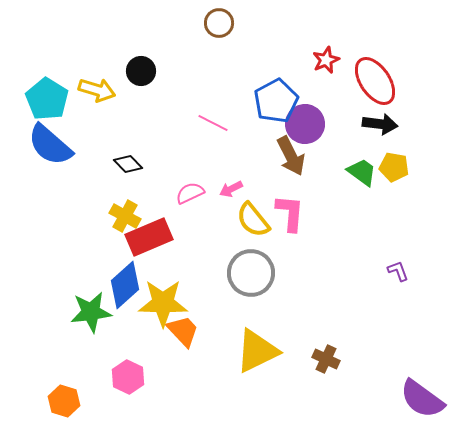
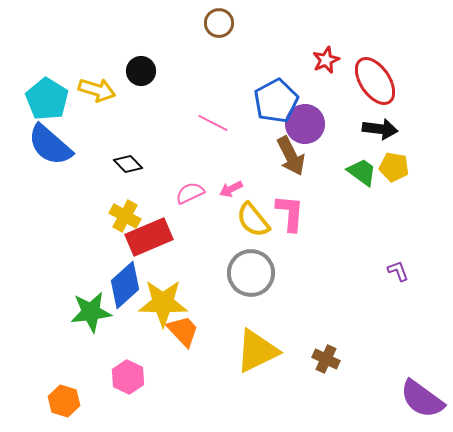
black arrow: moved 5 px down
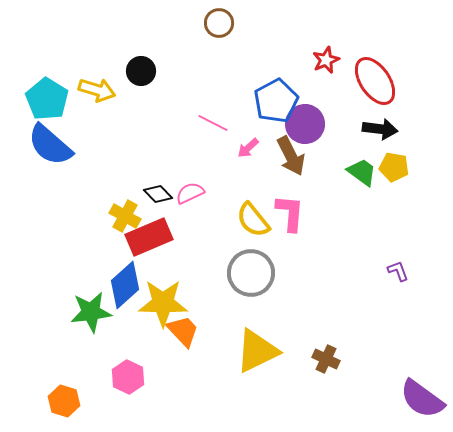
black diamond: moved 30 px right, 30 px down
pink arrow: moved 17 px right, 41 px up; rotated 15 degrees counterclockwise
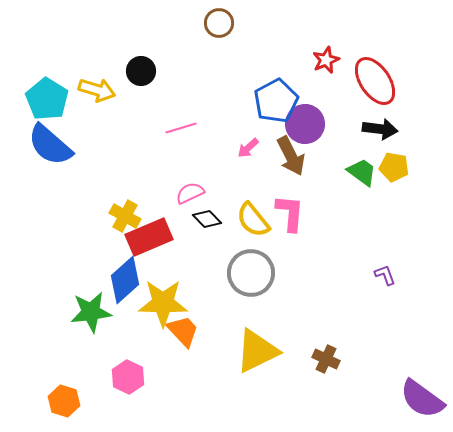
pink line: moved 32 px left, 5 px down; rotated 44 degrees counterclockwise
black diamond: moved 49 px right, 25 px down
purple L-shape: moved 13 px left, 4 px down
blue diamond: moved 5 px up
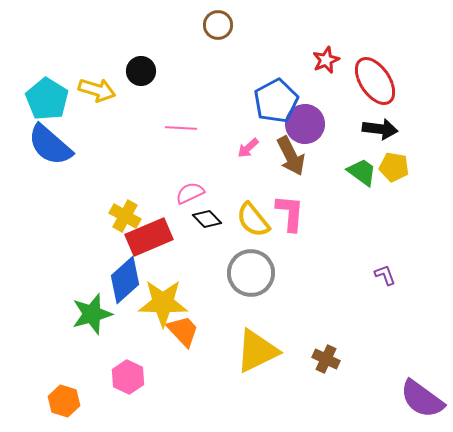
brown circle: moved 1 px left, 2 px down
pink line: rotated 20 degrees clockwise
green star: moved 1 px right, 2 px down; rotated 9 degrees counterclockwise
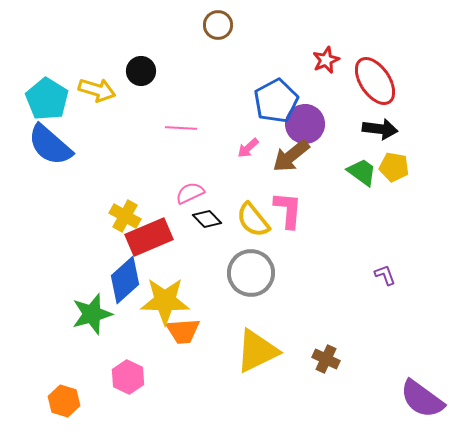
brown arrow: rotated 78 degrees clockwise
pink L-shape: moved 2 px left, 3 px up
yellow star: moved 2 px right, 2 px up
orange trapezoid: rotated 129 degrees clockwise
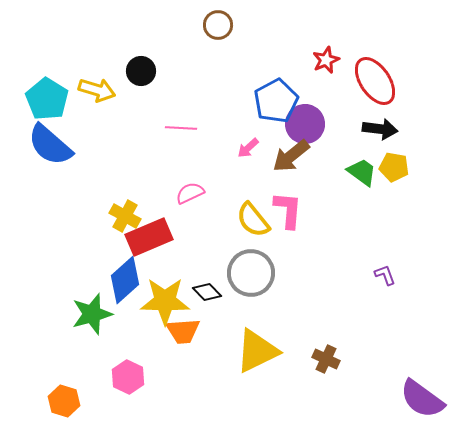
black diamond: moved 73 px down
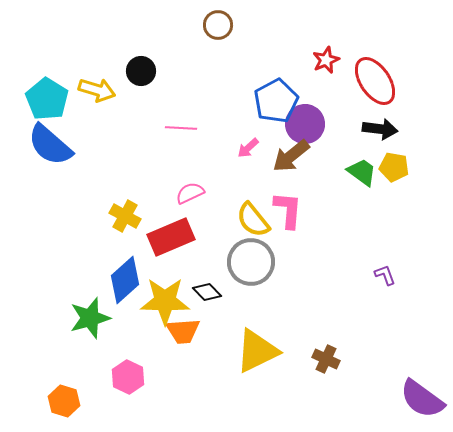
red rectangle: moved 22 px right
gray circle: moved 11 px up
green star: moved 2 px left, 4 px down
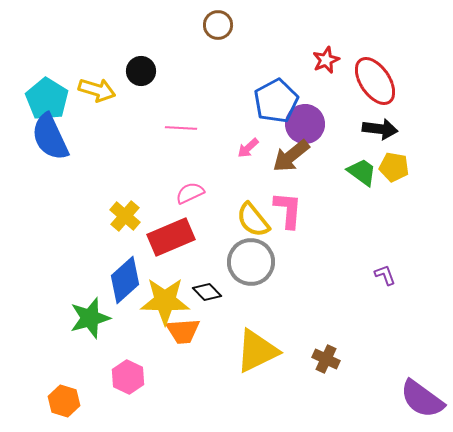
blue semicircle: moved 8 px up; rotated 24 degrees clockwise
yellow cross: rotated 12 degrees clockwise
